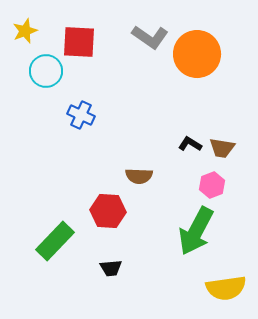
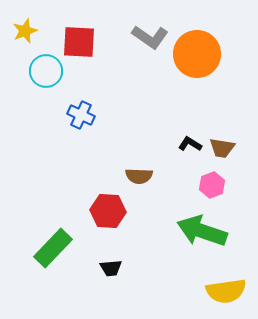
green arrow: moved 6 px right; rotated 81 degrees clockwise
green rectangle: moved 2 px left, 7 px down
yellow semicircle: moved 3 px down
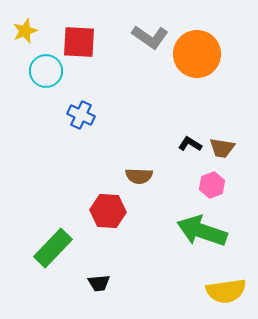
black trapezoid: moved 12 px left, 15 px down
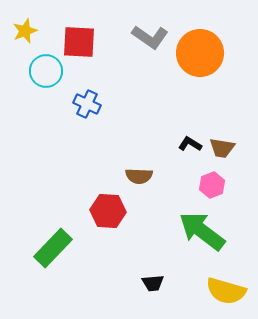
orange circle: moved 3 px right, 1 px up
blue cross: moved 6 px right, 11 px up
green arrow: rotated 18 degrees clockwise
black trapezoid: moved 54 px right
yellow semicircle: rotated 24 degrees clockwise
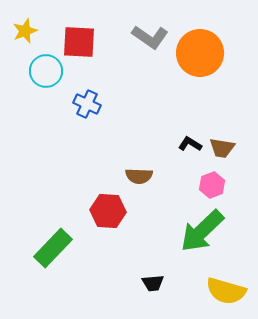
green arrow: rotated 81 degrees counterclockwise
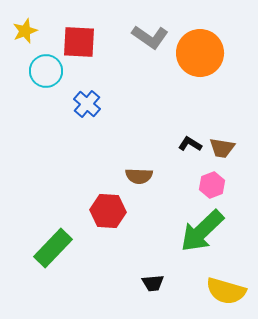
blue cross: rotated 16 degrees clockwise
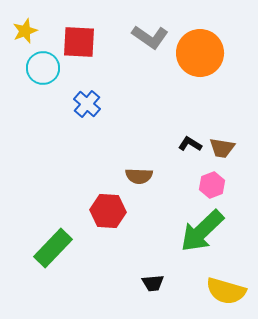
cyan circle: moved 3 px left, 3 px up
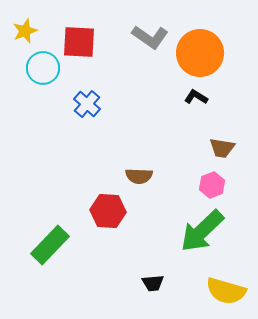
black L-shape: moved 6 px right, 47 px up
green rectangle: moved 3 px left, 3 px up
